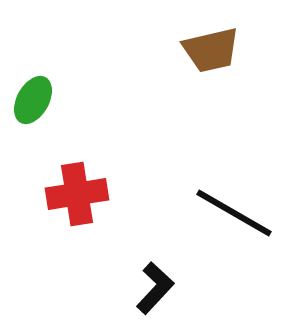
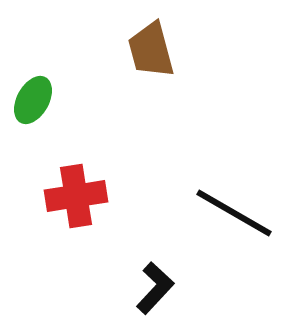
brown trapezoid: moved 60 px left; rotated 88 degrees clockwise
red cross: moved 1 px left, 2 px down
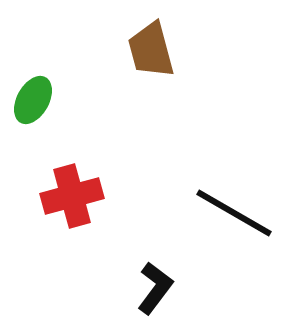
red cross: moved 4 px left; rotated 6 degrees counterclockwise
black L-shape: rotated 6 degrees counterclockwise
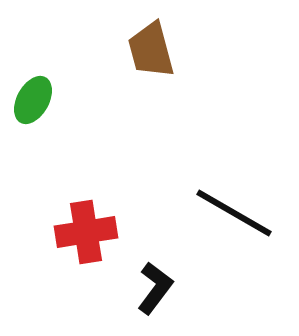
red cross: moved 14 px right, 36 px down; rotated 6 degrees clockwise
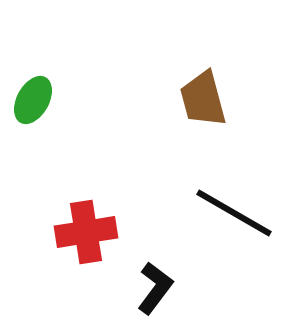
brown trapezoid: moved 52 px right, 49 px down
